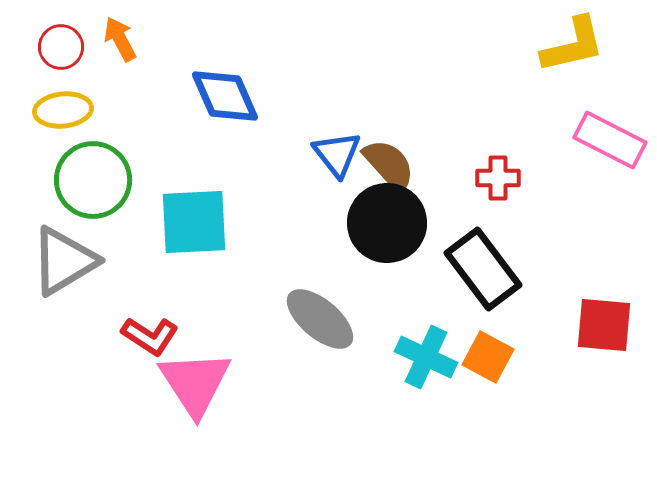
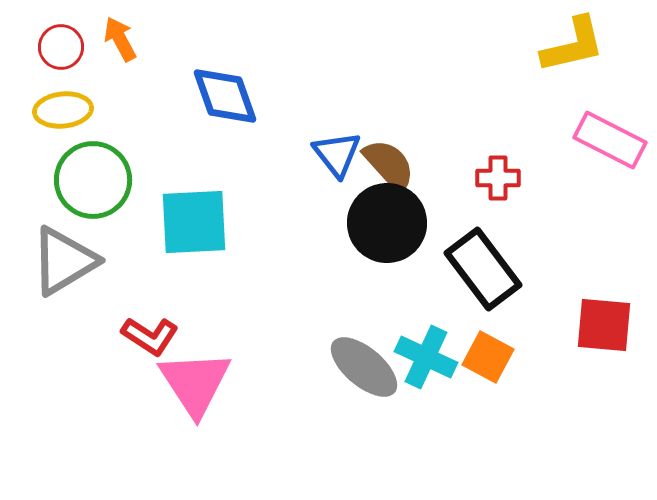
blue diamond: rotated 4 degrees clockwise
gray ellipse: moved 44 px right, 48 px down
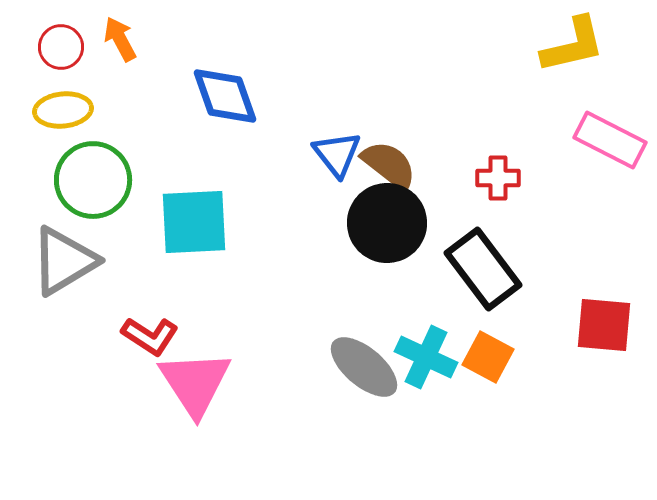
brown semicircle: rotated 10 degrees counterclockwise
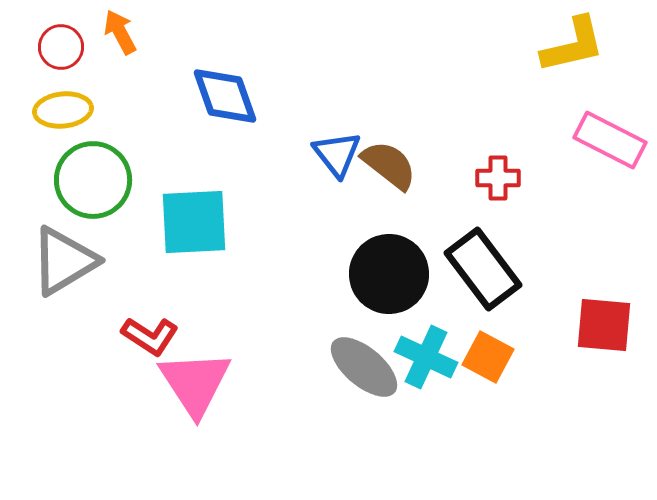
orange arrow: moved 7 px up
black circle: moved 2 px right, 51 px down
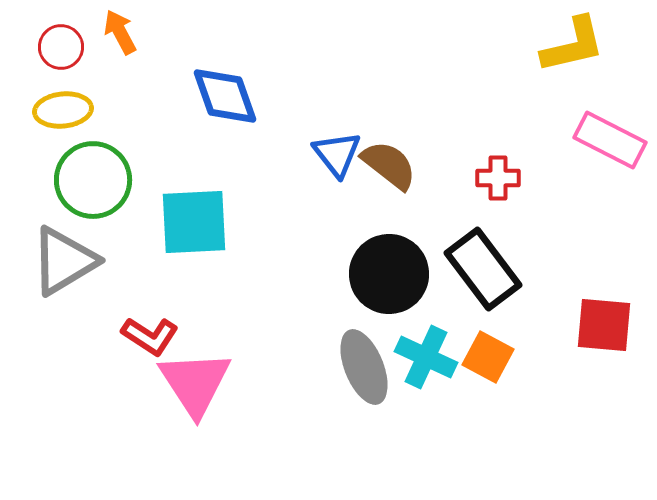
gray ellipse: rotated 28 degrees clockwise
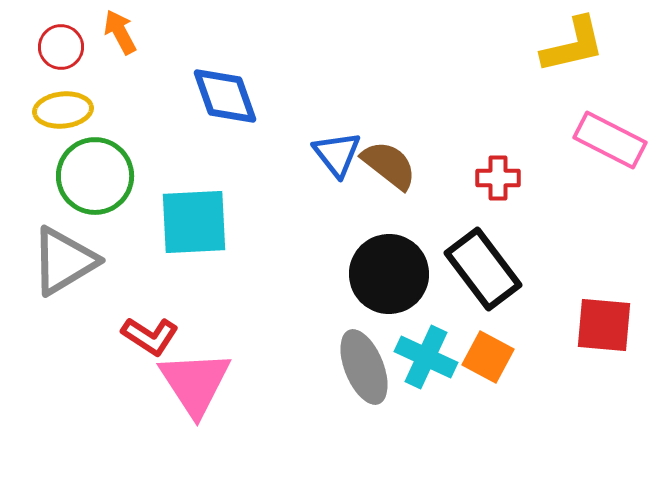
green circle: moved 2 px right, 4 px up
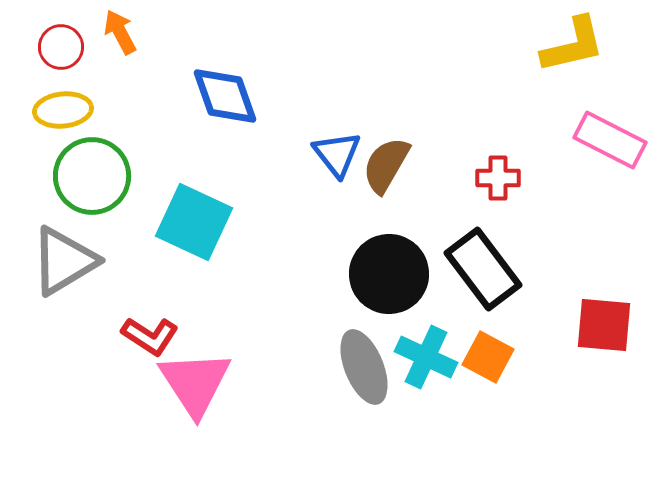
brown semicircle: moved 3 px left; rotated 98 degrees counterclockwise
green circle: moved 3 px left
cyan square: rotated 28 degrees clockwise
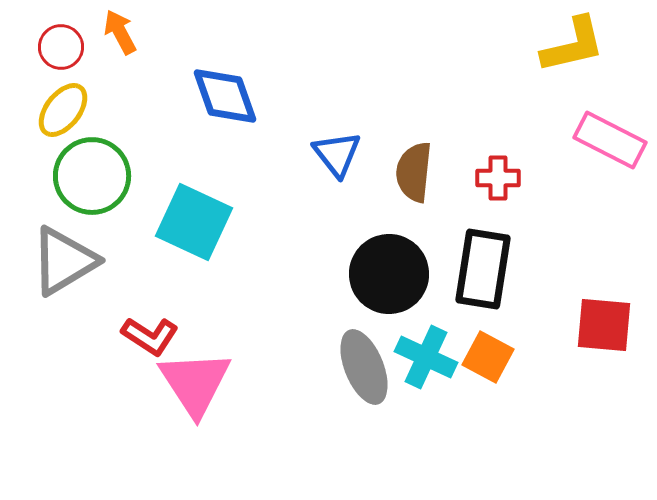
yellow ellipse: rotated 46 degrees counterclockwise
brown semicircle: moved 28 px right, 7 px down; rotated 24 degrees counterclockwise
black rectangle: rotated 46 degrees clockwise
